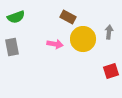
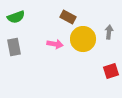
gray rectangle: moved 2 px right
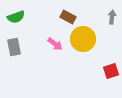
gray arrow: moved 3 px right, 15 px up
pink arrow: rotated 28 degrees clockwise
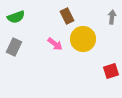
brown rectangle: moved 1 px left, 1 px up; rotated 35 degrees clockwise
gray rectangle: rotated 36 degrees clockwise
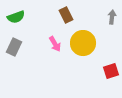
brown rectangle: moved 1 px left, 1 px up
yellow circle: moved 4 px down
pink arrow: rotated 21 degrees clockwise
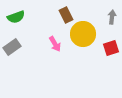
yellow circle: moved 9 px up
gray rectangle: moved 2 px left; rotated 30 degrees clockwise
red square: moved 23 px up
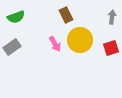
yellow circle: moved 3 px left, 6 px down
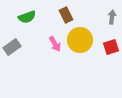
green semicircle: moved 11 px right
red square: moved 1 px up
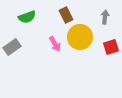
gray arrow: moved 7 px left
yellow circle: moved 3 px up
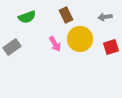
gray arrow: rotated 104 degrees counterclockwise
yellow circle: moved 2 px down
